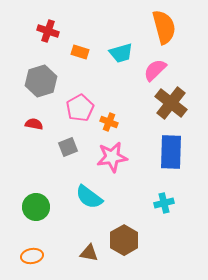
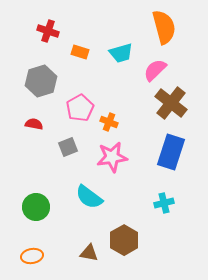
blue rectangle: rotated 16 degrees clockwise
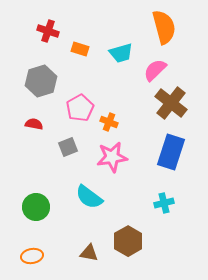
orange rectangle: moved 3 px up
brown hexagon: moved 4 px right, 1 px down
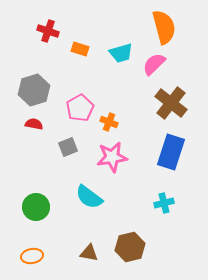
pink semicircle: moved 1 px left, 6 px up
gray hexagon: moved 7 px left, 9 px down
brown hexagon: moved 2 px right, 6 px down; rotated 16 degrees clockwise
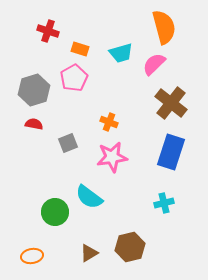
pink pentagon: moved 6 px left, 30 px up
gray square: moved 4 px up
green circle: moved 19 px right, 5 px down
brown triangle: rotated 42 degrees counterclockwise
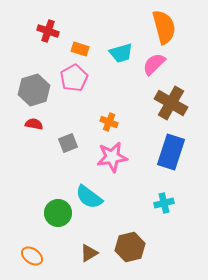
brown cross: rotated 8 degrees counterclockwise
green circle: moved 3 px right, 1 px down
orange ellipse: rotated 45 degrees clockwise
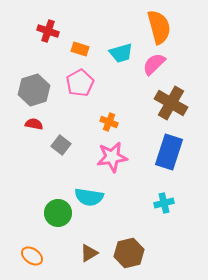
orange semicircle: moved 5 px left
pink pentagon: moved 6 px right, 5 px down
gray square: moved 7 px left, 2 px down; rotated 30 degrees counterclockwise
blue rectangle: moved 2 px left
cyan semicircle: rotated 28 degrees counterclockwise
brown hexagon: moved 1 px left, 6 px down
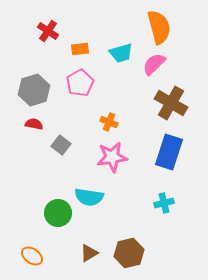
red cross: rotated 15 degrees clockwise
orange rectangle: rotated 24 degrees counterclockwise
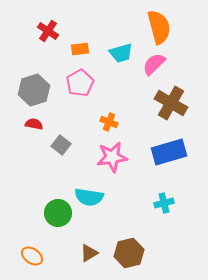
blue rectangle: rotated 56 degrees clockwise
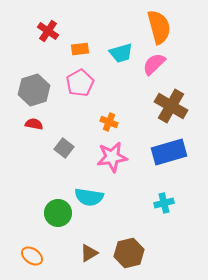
brown cross: moved 3 px down
gray square: moved 3 px right, 3 px down
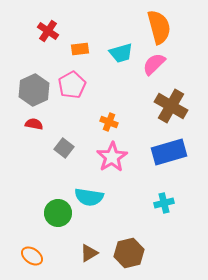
pink pentagon: moved 8 px left, 2 px down
gray hexagon: rotated 8 degrees counterclockwise
pink star: rotated 24 degrees counterclockwise
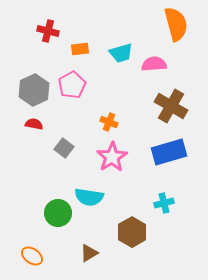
orange semicircle: moved 17 px right, 3 px up
red cross: rotated 20 degrees counterclockwise
pink semicircle: rotated 40 degrees clockwise
brown hexagon: moved 3 px right, 21 px up; rotated 16 degrees counterclockwise
